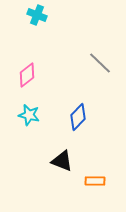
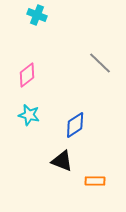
blue diamond: moved 3 px left, 8 px down; rotated 12 degrees clockwise
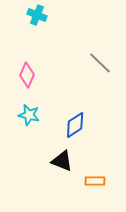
pink diamond: rotated 30 degrees counterclockwise
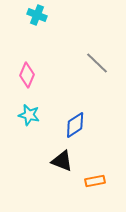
gray line: moved 3 px left
orange rectangle: rotated 12 degrees counterclockwise
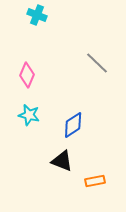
blue diamond: moved 2 px left
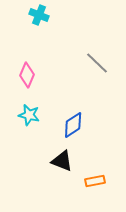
cyan cross: moved 2 px right
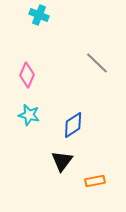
black triangle: rotated 45 degrees clockwise
